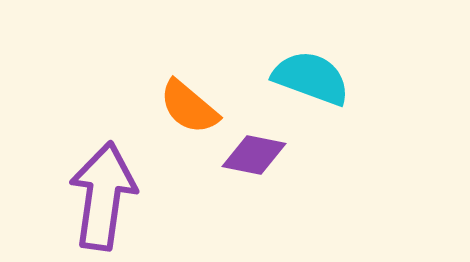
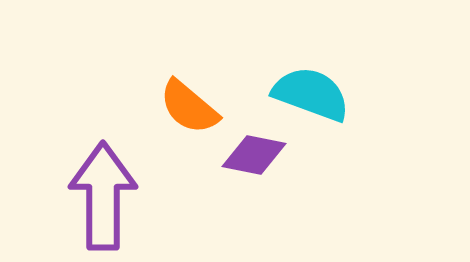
cyan semicircle: moved 16 px down
purple arrow: rotated 8 degrees counterclockwise
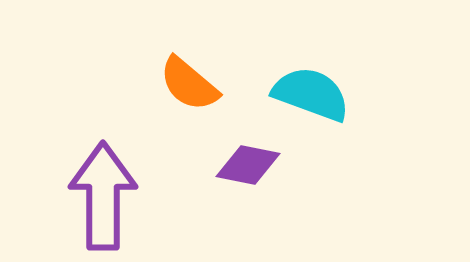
orange semicircle: moved 23 px up
purple diamond: moved 6 px left, 10 px down
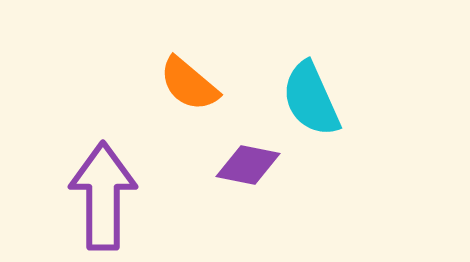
cyan semicircle: moved 5 px down; rotated 134 degrees counterclockwise
